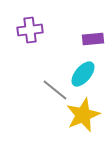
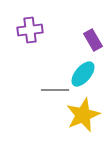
purple rectangle: moved 1 px down; rotated 65 degrees clockwise
gray line: rotated 40 degrees counterclockwise
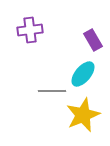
gray line: moved 3 px left, 1 px down
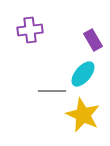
yellow star: rotated 24 degrees counterclockwise
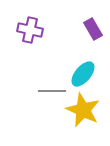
purple cross: rotated 20 degrees clockwise
purple rectangle: moved 11 px up
yellow star: moved 5 px up
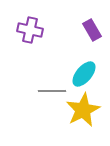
purple rectangle: moved 1 px left, 1 px down
cyan ellipse: moved 1 px right
yellow star: rotated 20 degrees clockwise
